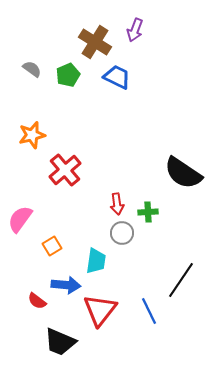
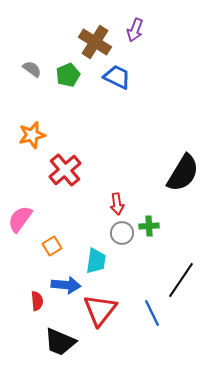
black semicircle: rotated 93 degrees counterclockwise
green cross: moved 1 px right, 14 px down
red semicircle: rotated 132 degrees counterclockwise
blue line: moved 3 px right, 2 px down
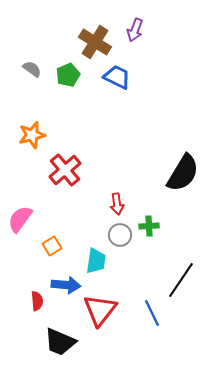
gray circle: moved 2 px left, 2 px down
